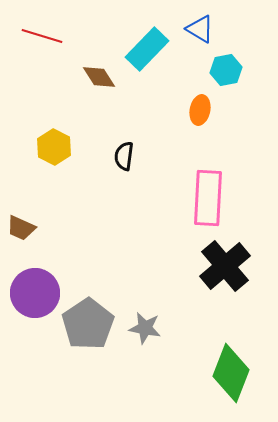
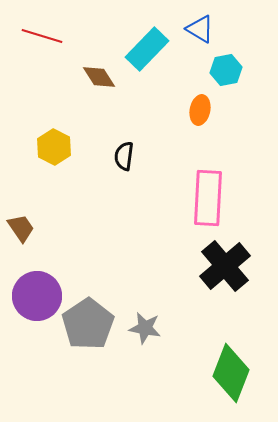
brown trapezoid: rotated 148 degrees counterclockwise
purple circle: moved 2 px right, 3 px down
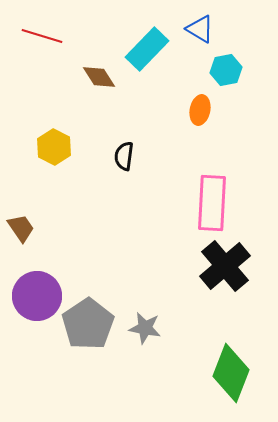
pink rectangle: moved 4 px right, 5 px down
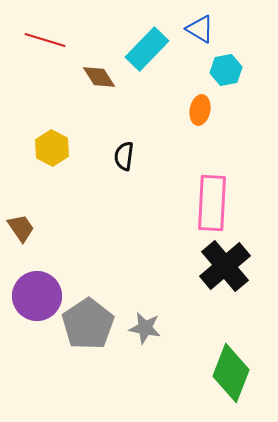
red line: moved 3 px right, 4 px down
yellow hexagon: moved 2 px left, 1 px down
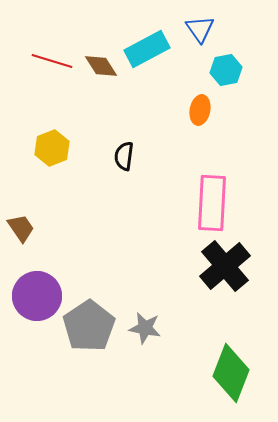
blue triangle: rotated 24 degrees clockwise
red line: moved 7 px right, 21 px down
cyan rectangle: rotated 18 degrees clockwise
brown diamond: moved 2 px right, 11 px up
yellow hexagon: rotated 12 degrees clockwise
gray pentagon: moved 1 px right, 2 px down
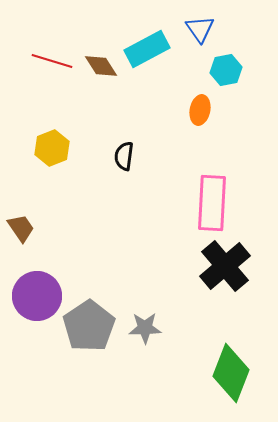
gray star: rotated 12 degrees counterclockwise
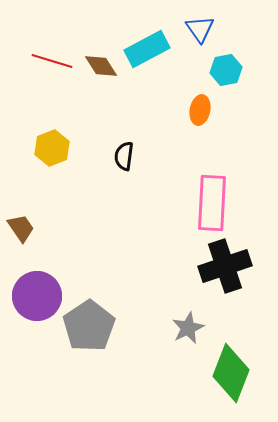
black cross: rotated 21 degrees clockwise
gray star: moved 43 px right; rotated 24 degrees counterclockwise
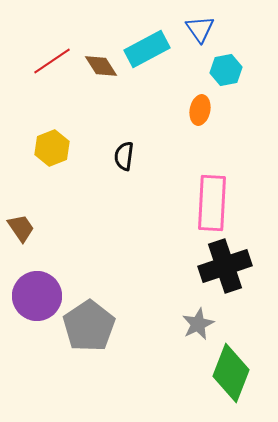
red line: rotated 51 degrees counterclockwise
gray star: moved 10 px right, 4 px up
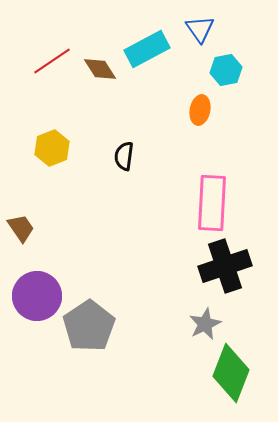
brown diamond: moved 1 px left, 3 px down
gray star: moved 7 px right
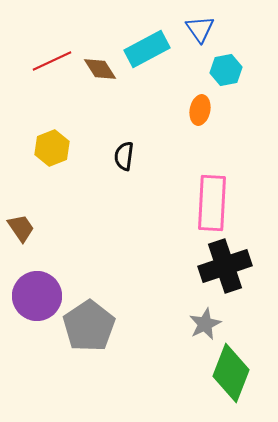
red line: rotated 9 degrees clockwise
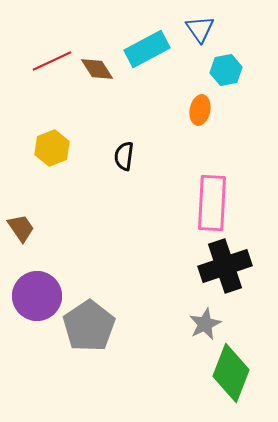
brown diamond: moved 3 px left
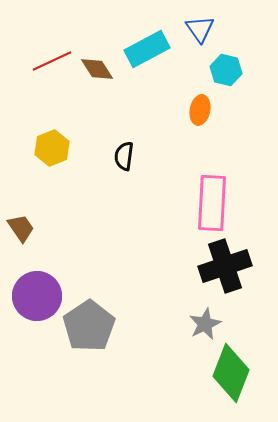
cyan hexagon: rotated 24 degrees clockwise
